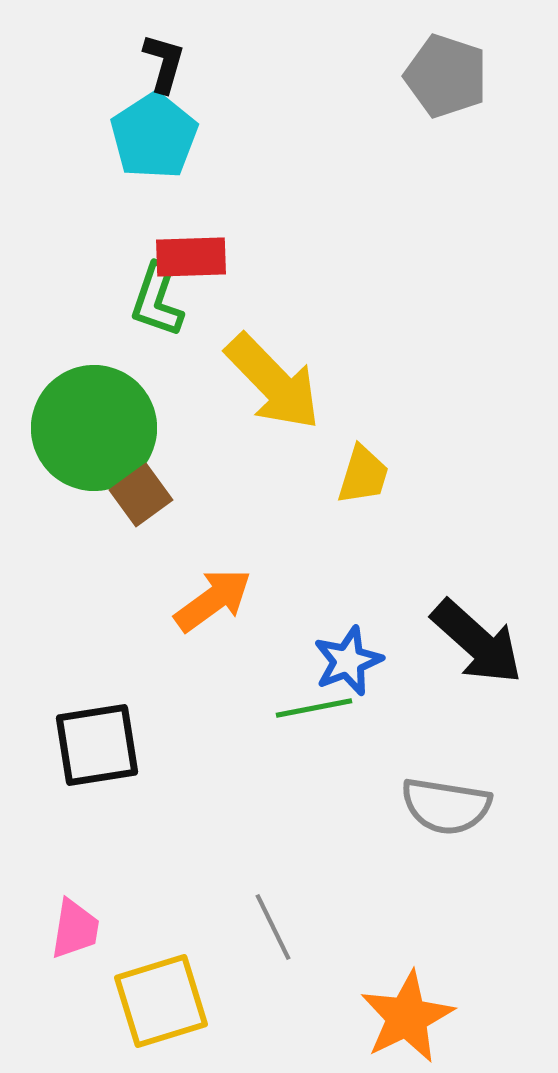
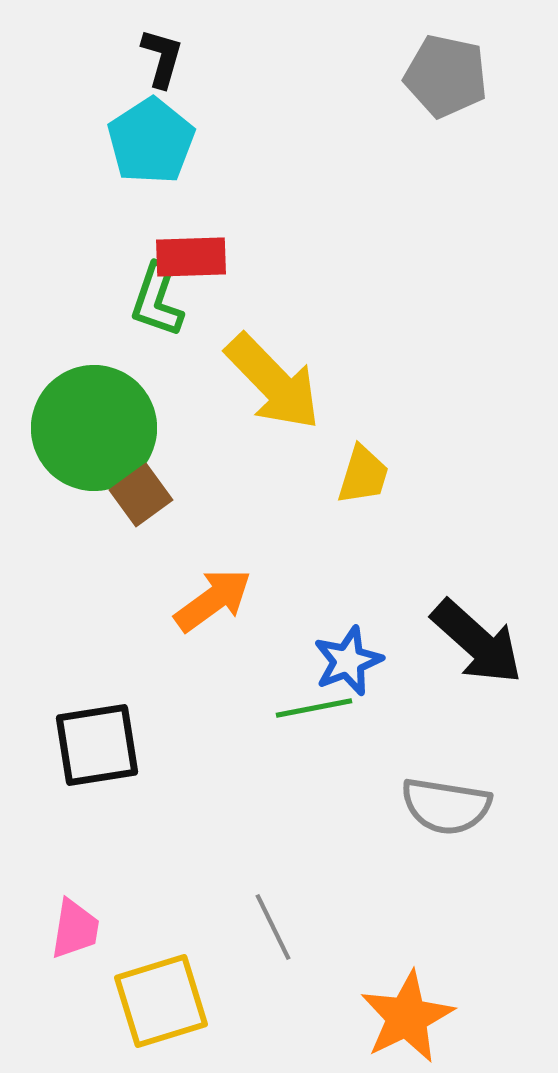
black L-shape: moved 2 px left, 5 px up
gray pentagon: rotated 6 degrees counterclockwise
cyan pentagon: moved 3 px left, 5 px down
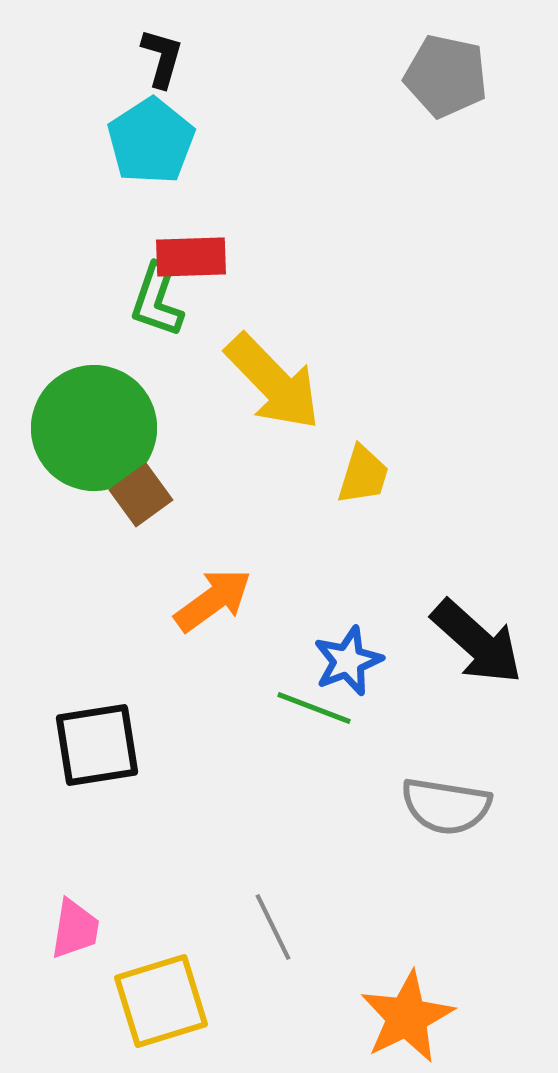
green line: rotated 32 degrees clockwise
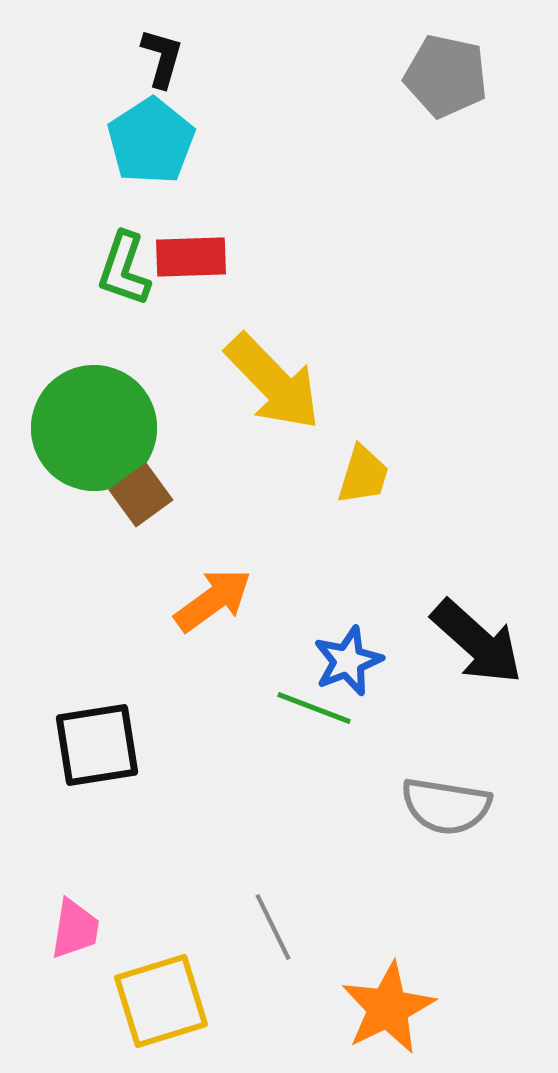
green L-shape: moved 33 px left, 31 px up
orange star: moved 19 px left, 9 px up
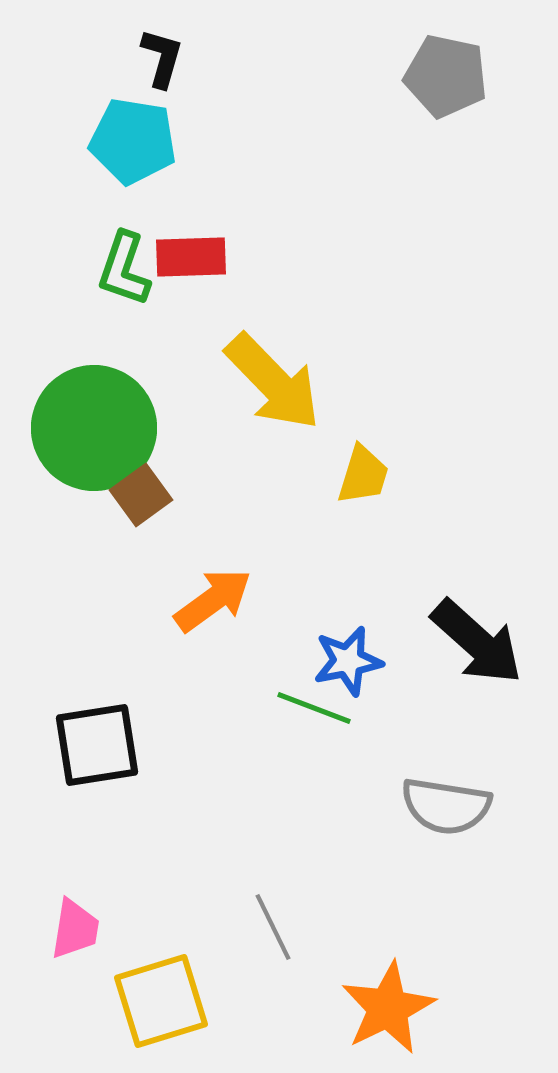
cyan pentagon: moved 18 px left; rotated 30 degrees counterclockwise
blue star: rotated 10 degrees clockwise
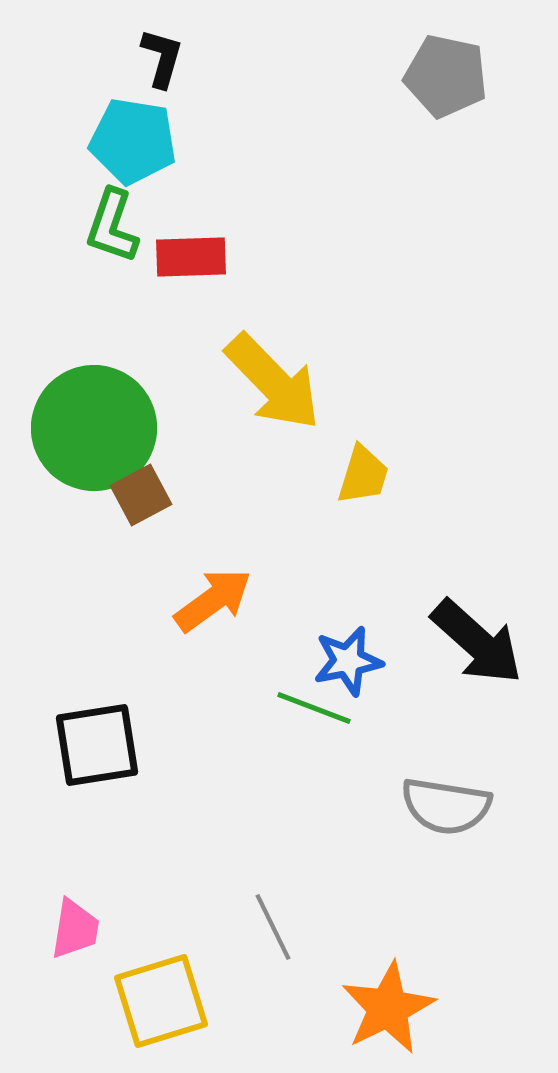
green L-shape: moved 12 px left, 43 px up
brown square: rotated 8 degrees clockwise
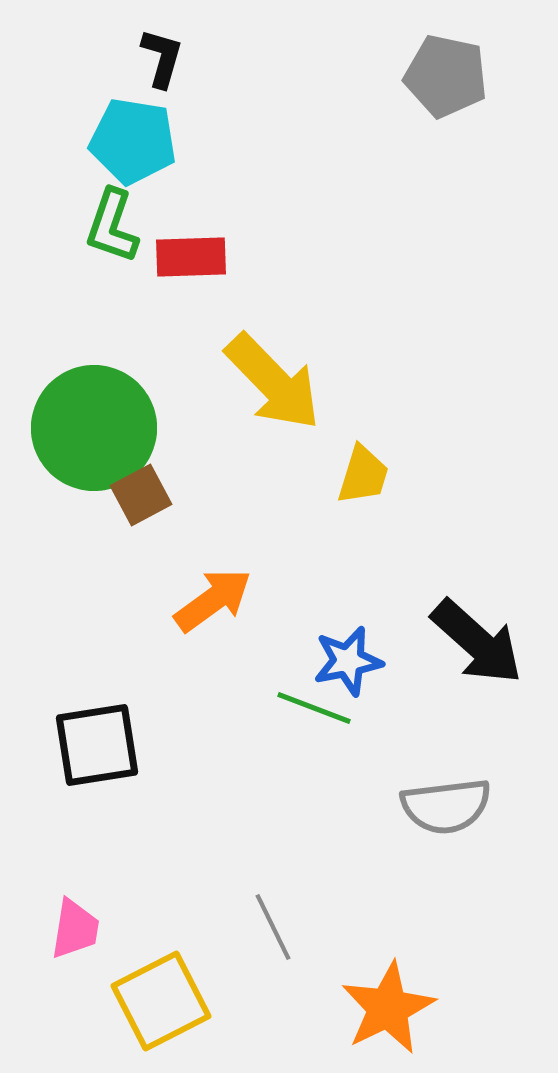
gray semicircle: rotated 16 degrees counterclockwise
yellow square: rotated 10 degrees counterclockwise
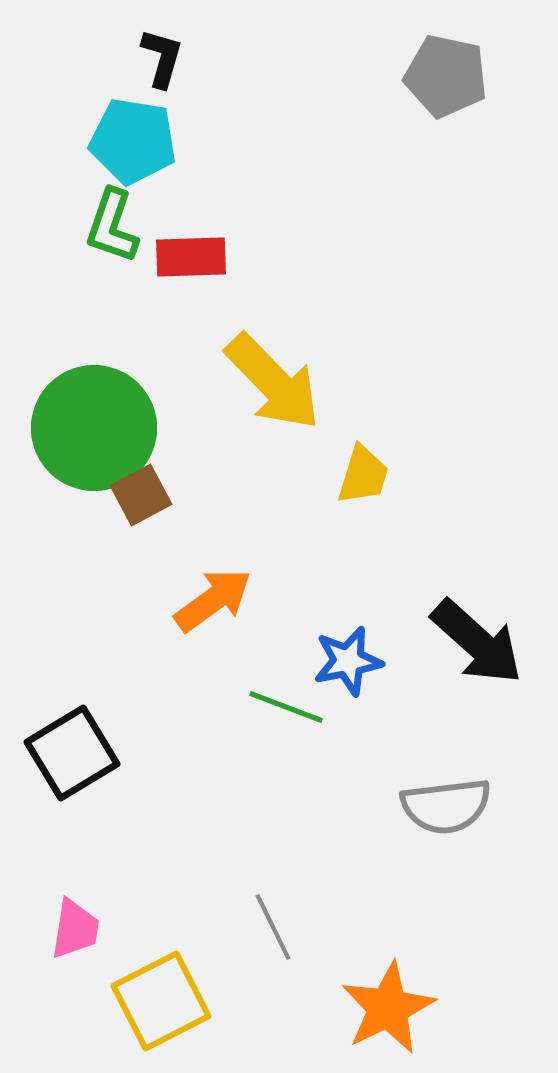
green line: moved 28 px left, 1 px up
black square: moved 25 px left, 8 px down; rotated 22 degrees counterclockwise
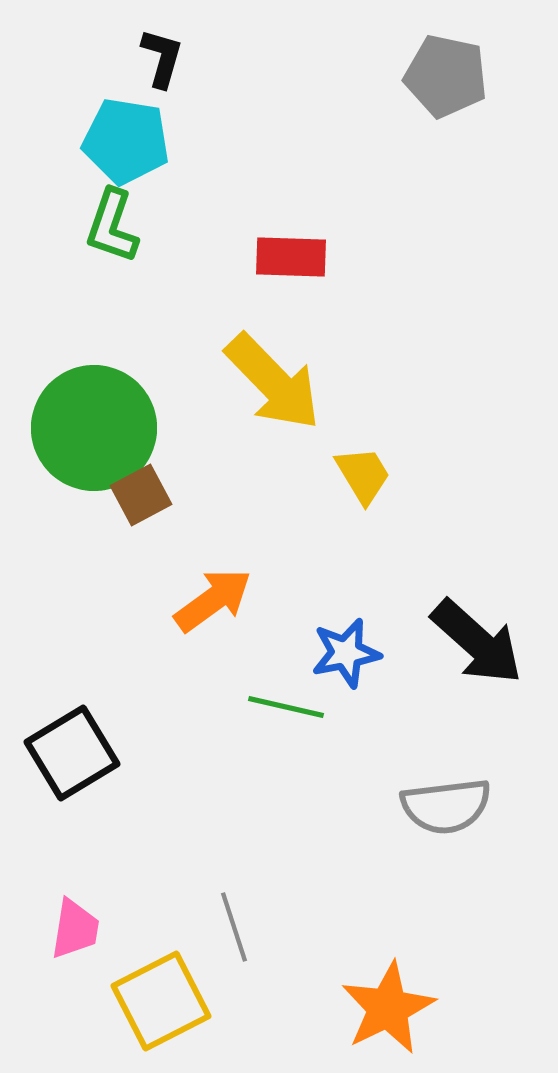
cyan pentagon: moved 7 px left
red rectangle: moved 100 px right; rotated 4 degrees clockwise
yellow trapezoid: rotated 48 degrees counterclockwise
blue star: moved 2 px left, 8 px up
green line: rotated 8 degrees counterclockwise
gray line: moved 39 px left; rotated 8 degrees clockwise
